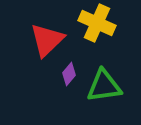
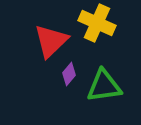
red triangle: moved 4 px right, 1 px down
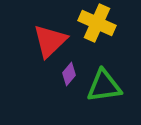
red triangle: moved 1 px left
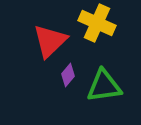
purple diamond: moved 1 px left, 1 px down
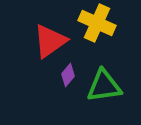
red triangle: rotated 9 degrees clockwise
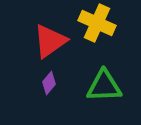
purple diamond: moved 19 px left, 8 px down
green triangle: rotated 6 degrees clockwise
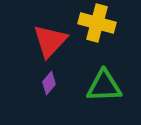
yellow cross: rotated 9 degrees counterclockwise
red triangle: rotated 12 degrees counterclockwise
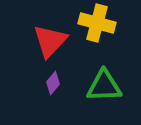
purple diamond: moved 4 px right
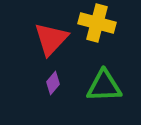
red triangle: moved 1 px right, 2 px up
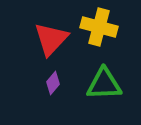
yellow cross: moved 2 px right, 4 px down
green triangle: moved 2 px up
